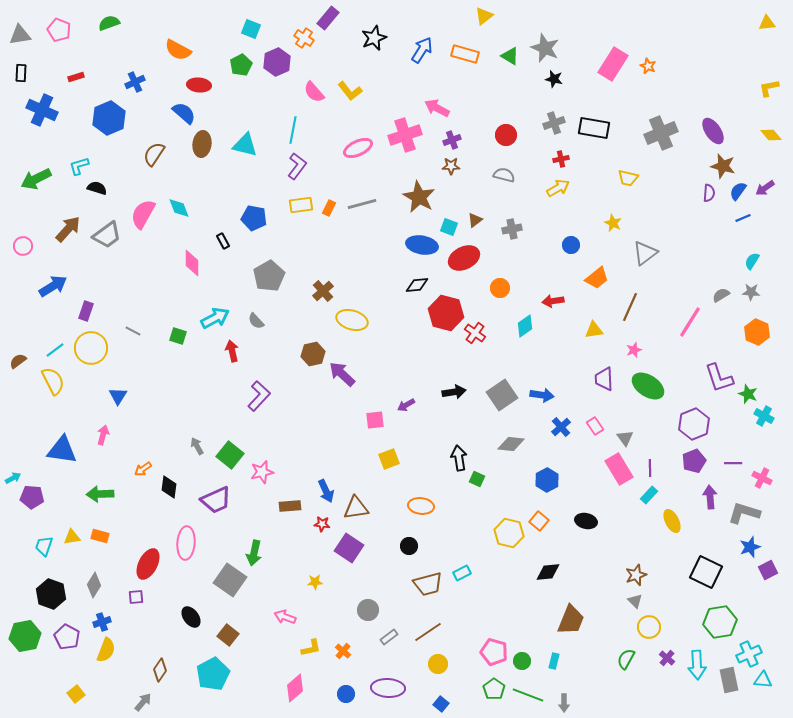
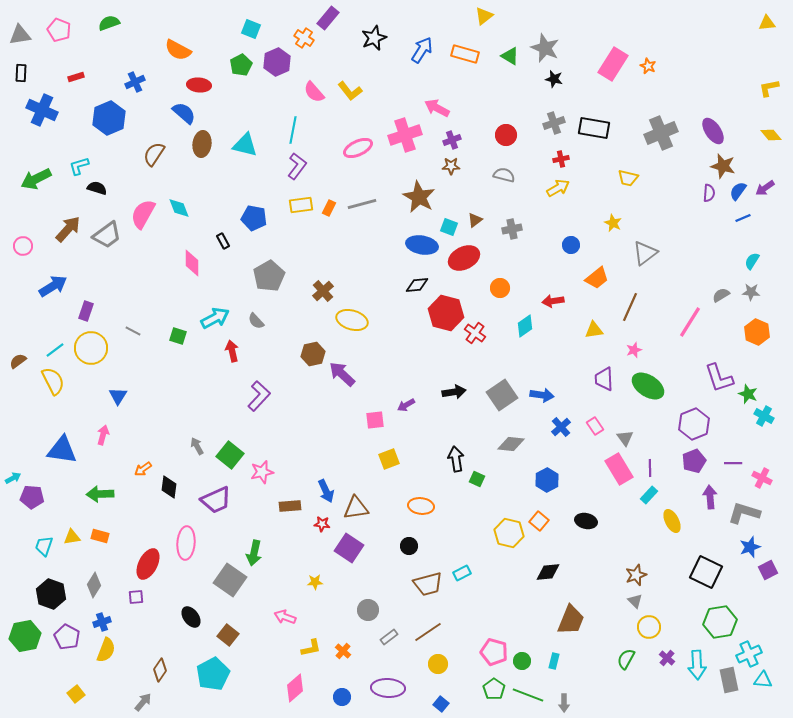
black arrow at (459, 458): moved 3 px left, 1 px down
blue circle at (346, 694): moved 4 px left, 3 px down
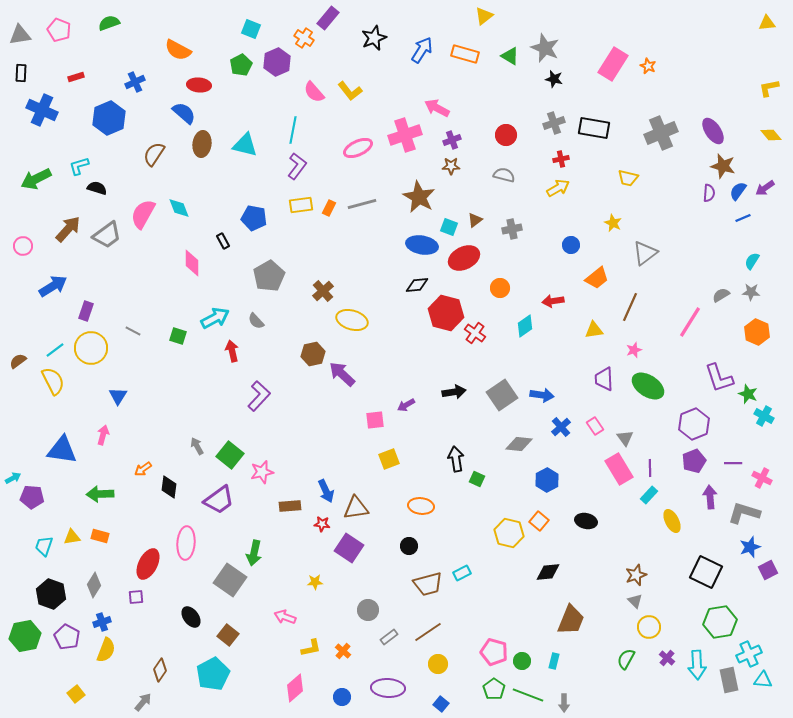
gray diamond at (511, 444): moved 8 px right
purple trapezoid at (216, 500): moved 3 px right; rotated 12 degrees counterclockwise
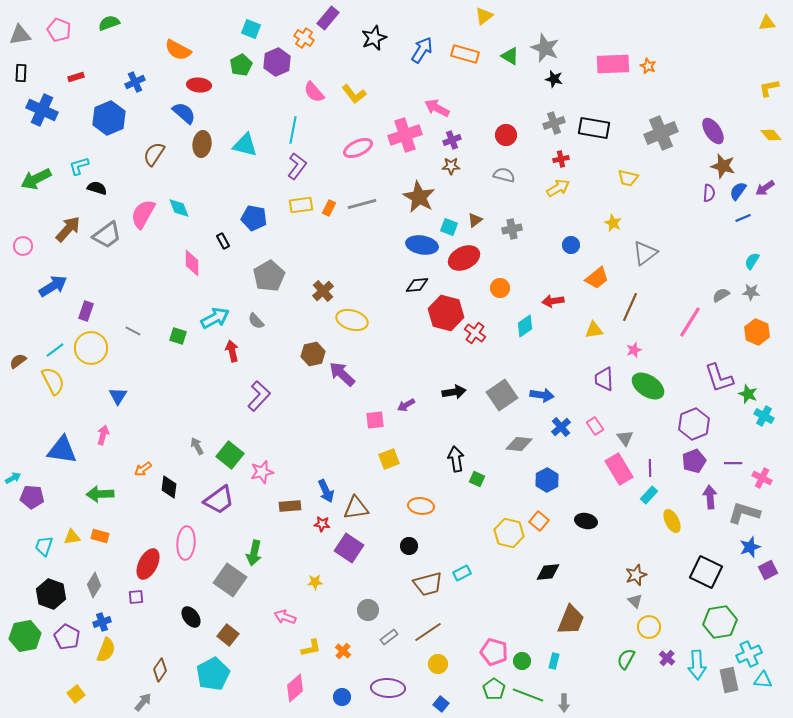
pink rectangle at (613, 64): rotated 56 degrees clockwise
yellow L-shape at (350, 91): moved 4 px right, 3 px down
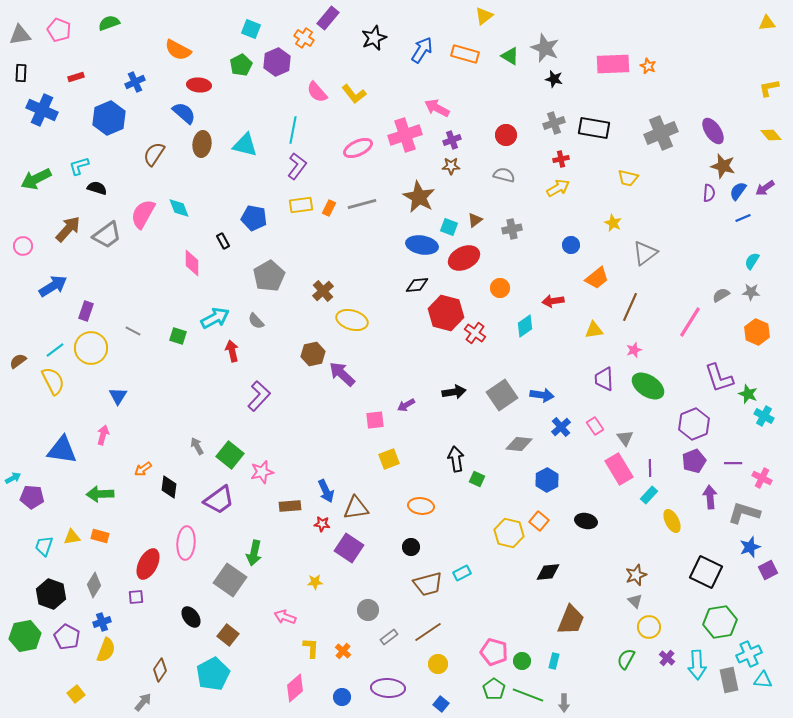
pink semicircle at (314, 92): moved 3 px right
black circle at (409, 546): moved 2 px right, 1 px down
yellow L-shape at (311, 648): rotated 75 degrees counterclockwise
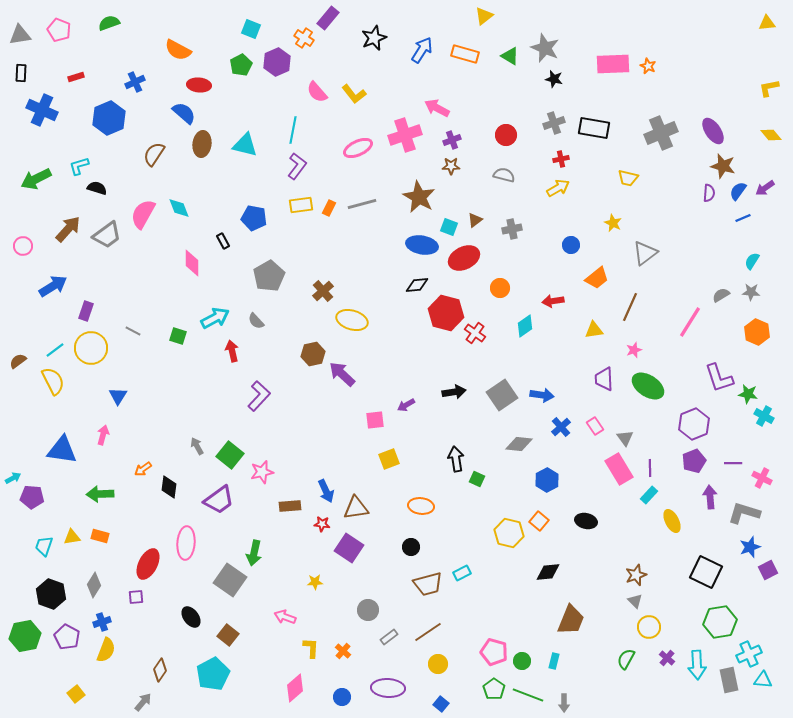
green star at (748, 394): rotated 12 degrees counterclockwise
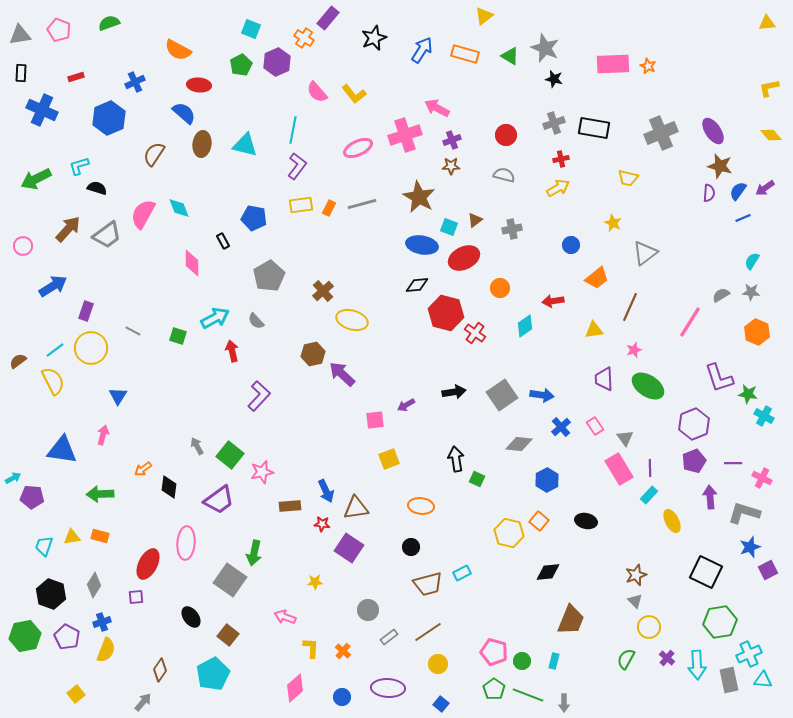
brown star at (723, 166): moved 3 px left
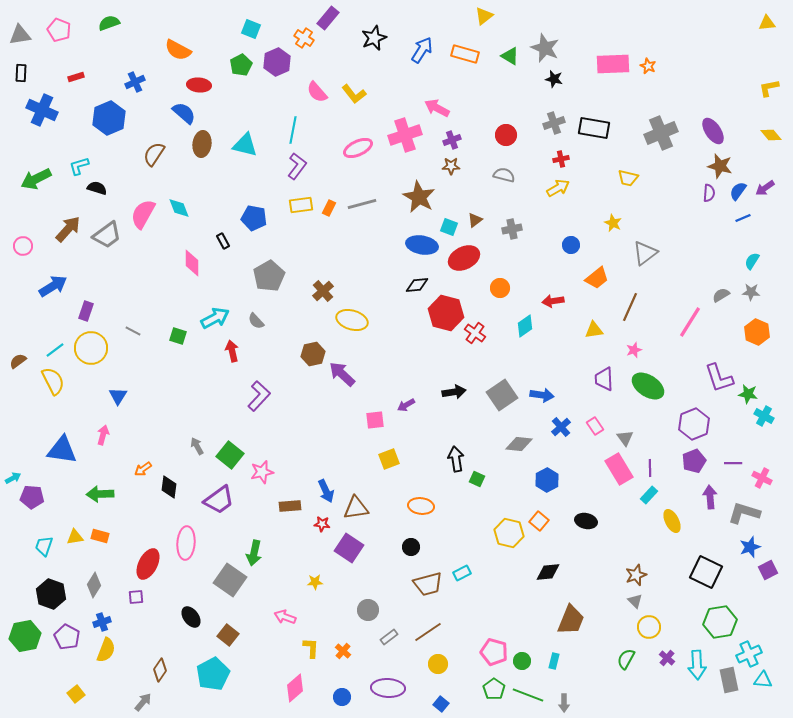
yellow triangle at (72, 537): moved 3 px right
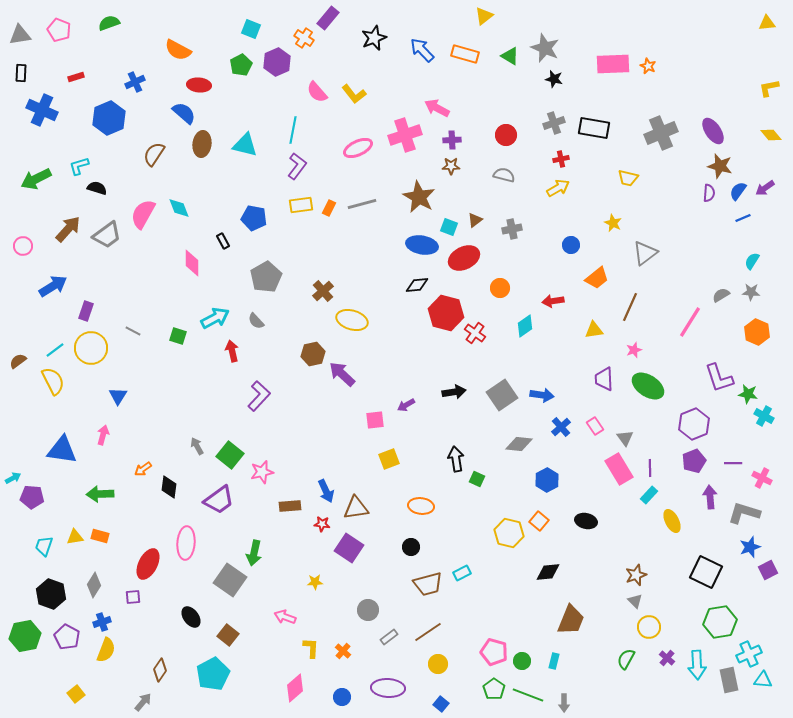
blue arrow at (422, 50): rotated 76 degrees counterclockwise
purple cross at (452, 140): rotated 18 degrees clockwise
gray pentagon at (269, 276): moved 3 px left, 1 px down
purple square at (136, 597): moved 3 px left
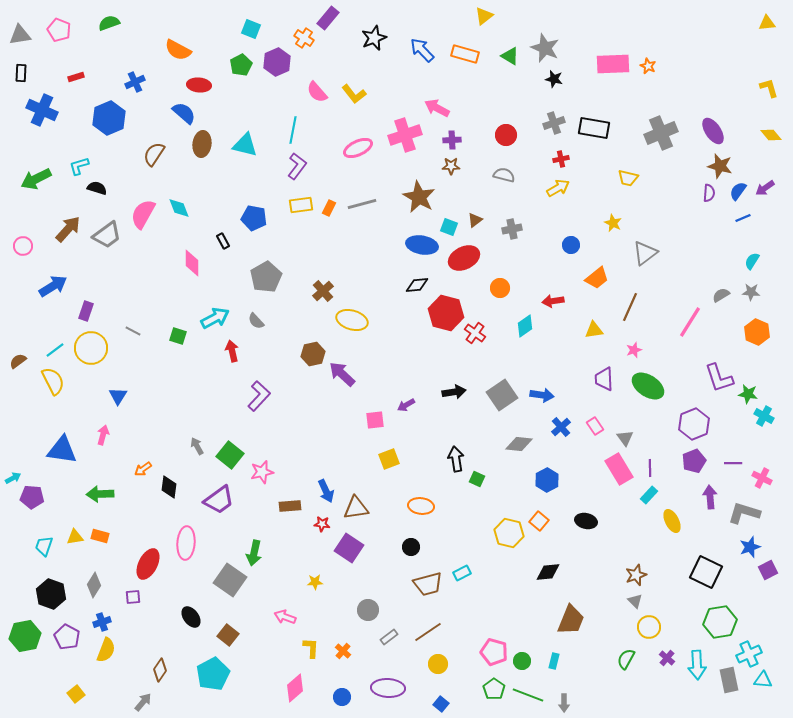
yellow L-shape at (769, 88): rotated 85 degrees clockwise
